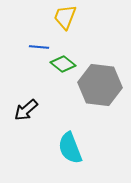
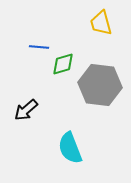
yellow trapezoid: moved 36 px right, 6 px down; rotated 36 degrees counterclockwise
green diamond: rotated 55 degrees counterclockwise
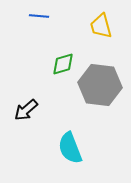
yellow trapezoid: moved 3 px down
blue line: moved 31 px up
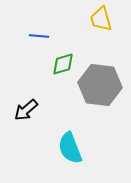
blue line: moved 20 px down
yellow trapezoid: moved 7 px up
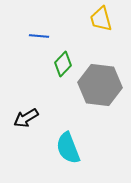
green diamond: rotated 30 degrees counterclockwise
black arrow: moved 8 px down; rotated 10 degrees clockwise
cyan semicircle: moved 2 px left
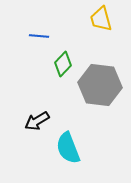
black arrow: moved 11 px right, 3 px down
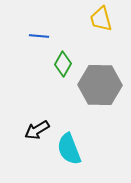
green diamond: rotated 15 degrees counterclockwise
gray hexagon: rotated 6 degrees counterclockwise
black arrow: moved 9 px down
cyan semicircle: moved 1 px right, 1 px down
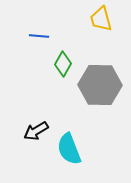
black arrow: moved 1 px left, 1 px down
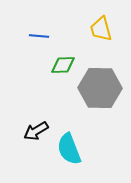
yellow trapezoid: moved 10 px down
green diamond: moved 1 px down; rotated 60 degrees clockwise
gray hexagon: moved 3 px down
